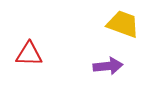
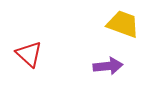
red triangle: rotated 40 degrees clockwise
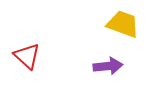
red triangle: moved 2 px left, 2 px down
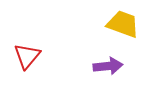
red triangle: rotated 28 degrees clockwise
